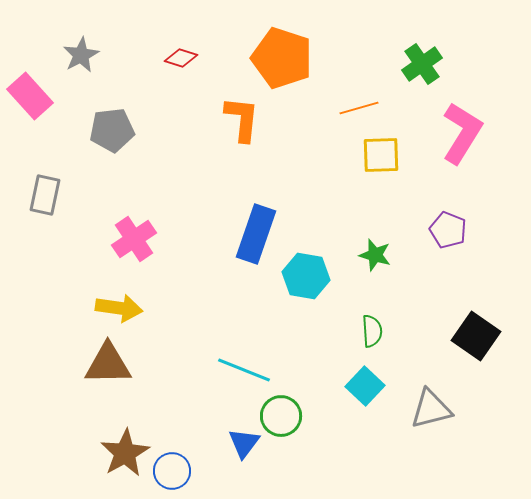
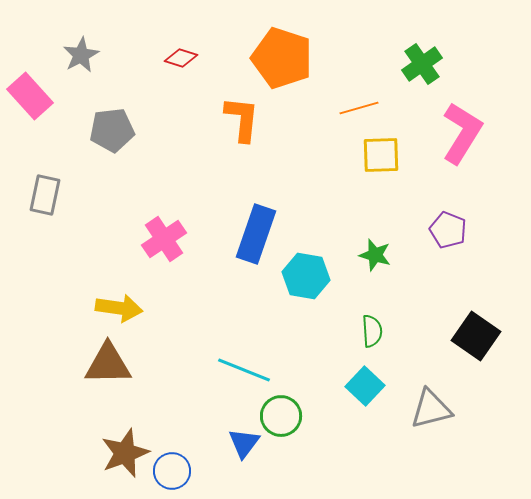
pink cross: moved 30 px right
brown star: rotated 9 degrees clockwise
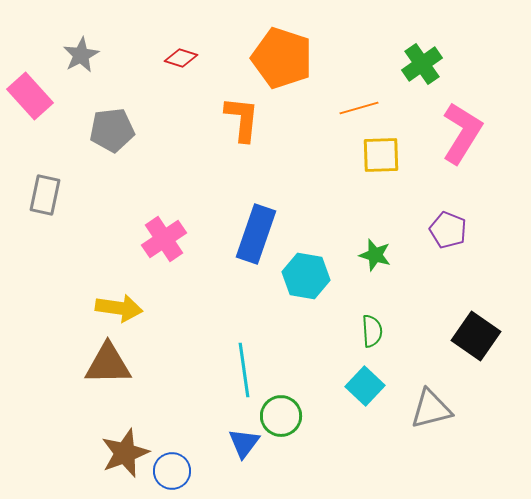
cyan line: rotated 60 degrees clockwise
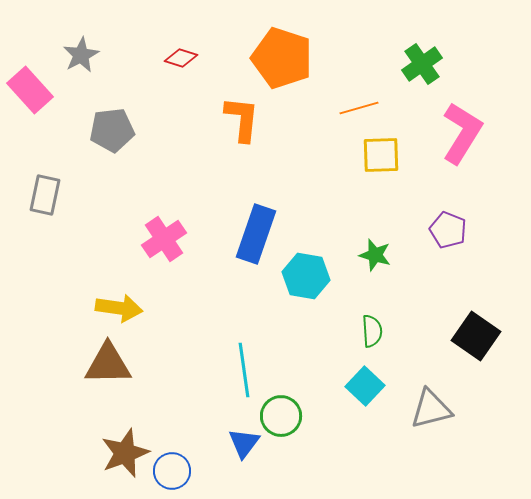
pink rectangle: moved 6 px up
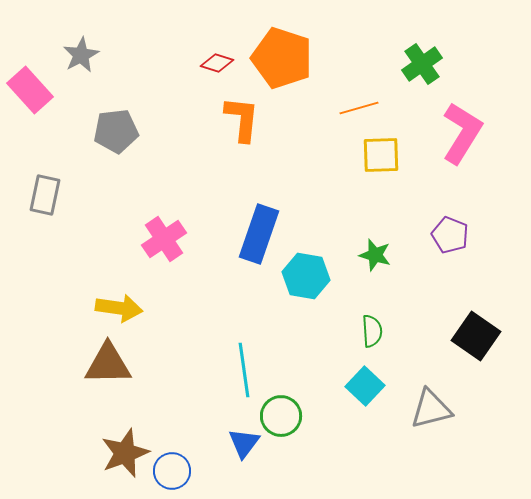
red diamond: moved 36 px right, 5 px down
gray pentagon: moved 4 px right, 1 px down
purple pentagon: moved 2 px right, 5 px down
blue rectangle: moved 3 px right
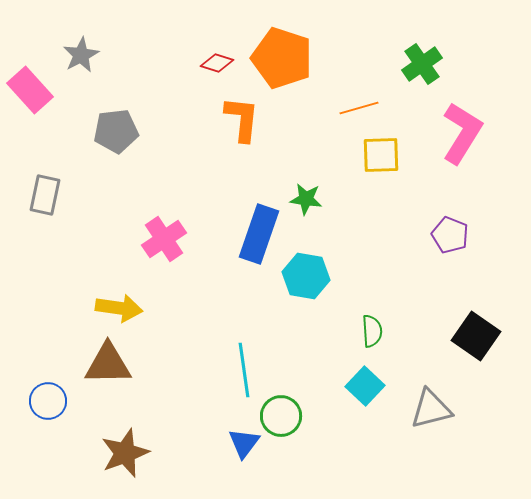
green star: moved 69 px left, 56 px up; rotated 8 degrees counterclockwise
blue circle: moved 124 px left, 70 px up
